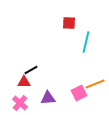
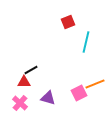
red square: moved 1 px left, 1 px up; rotated 24 degrees counterclockwise
purple triangle: rotated 21 degrees clockwise
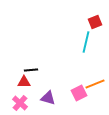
red square: moved 27 px right
black line: rotated 24 degrees clockwise
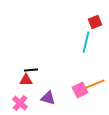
red triangle: moved 2 px right, 2 px up
pink square: moved 1 px right, 3 px up
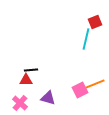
cyan line: moved 3 px up
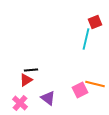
red triangle: rotated 32 degrees counterclockwise
orange line: rotated 36 degrees clockwise
purple triangle: rotated 21 degrees clockwise
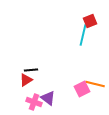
red square: moved 5 px left, 1 px up
cyan line: moved 3 px left, 4 px up
pink square: moved 2 px right, 1 px up
pink cross: moved 14 px right, 1 px up; rotated 21 degrees counterclockwise
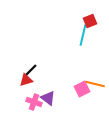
black line: rotated 40 degrees counterclockwise
red triangle: rotated 16 degrees clockwise
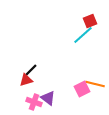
cyan line: rotated 35 degrees clockwise
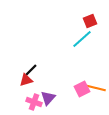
cyan line: moved 1 px left, 4 px down
orange line: moved 1 px right, 4 px down
purple triangle: rotated 35 degrees clockwise
